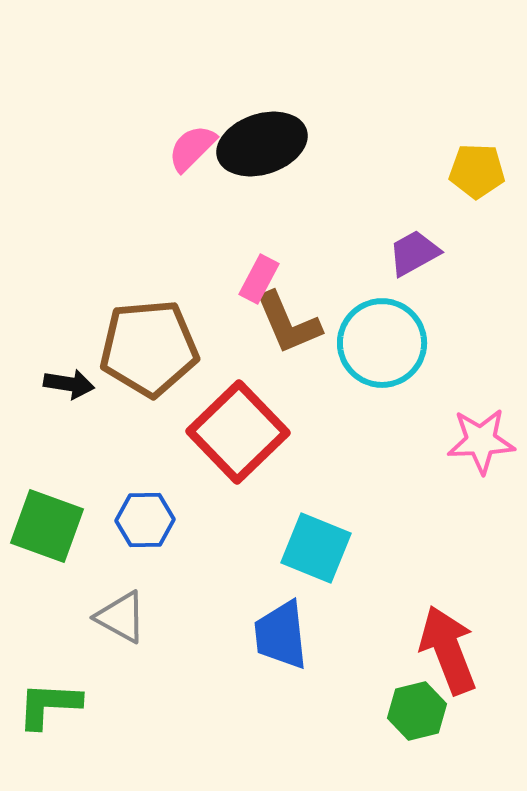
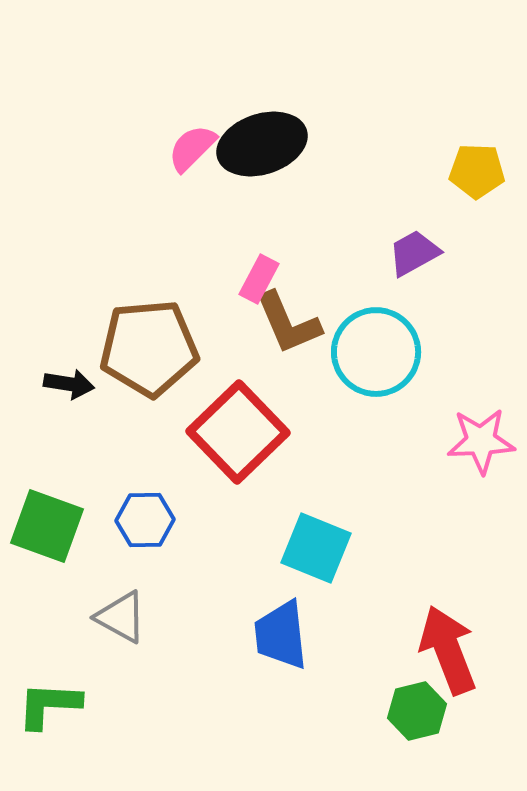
cyan circle: moved 6 px left, 9 px down
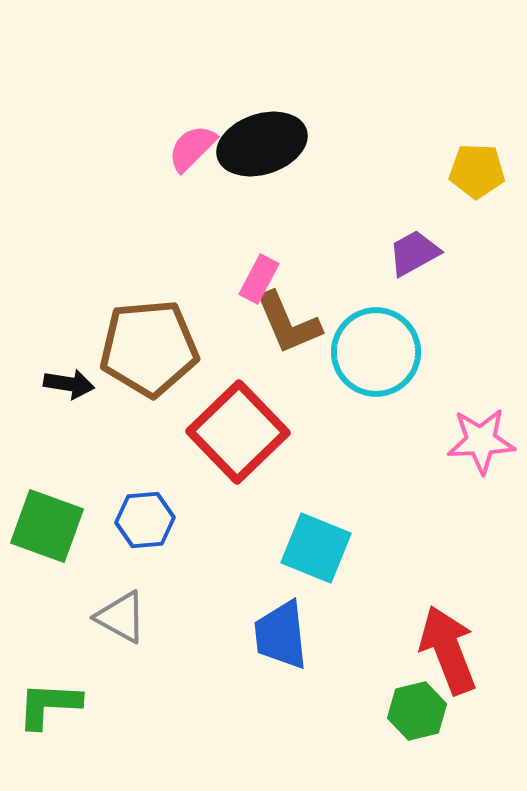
blue hexagon: rotated 4 degrees counterclockwise
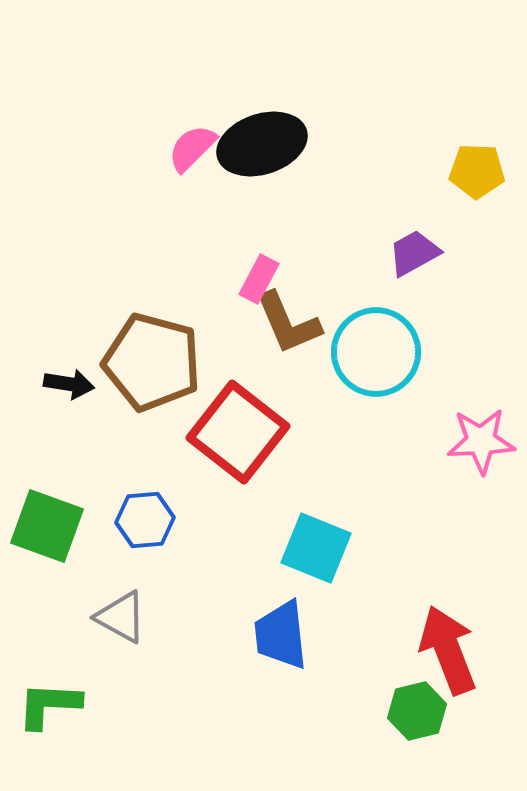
brown pentagon: moved 3 px right, 14 px down; rotated 20 degrees clockwise
red square: rotated 8 degrees counterclockwise
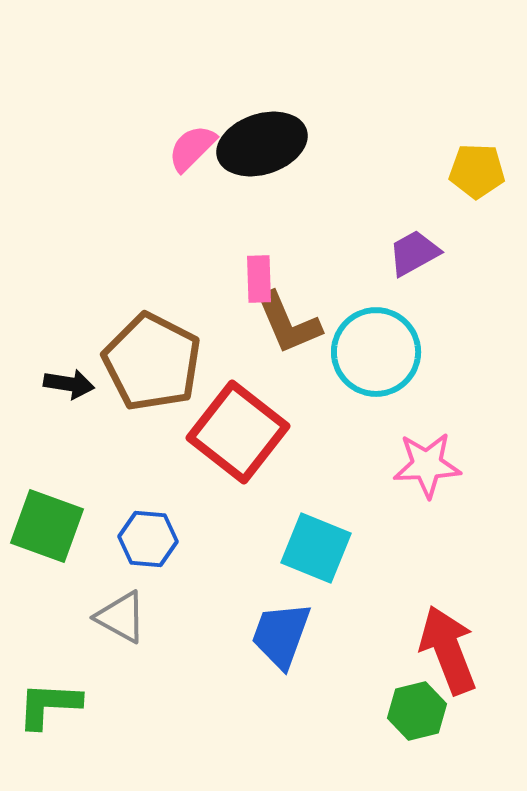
pink rectangle: rotated 30 degrees counterclockwise
brown pentagon: rotated 12 degrees clockwise
pink star: moved 54 px left, 24 px down
blue hexagon: moved 3 px right, 19 px down; rotated 10 degrees clockwise
blue trapezoid: rotated 26 degrees clockwise
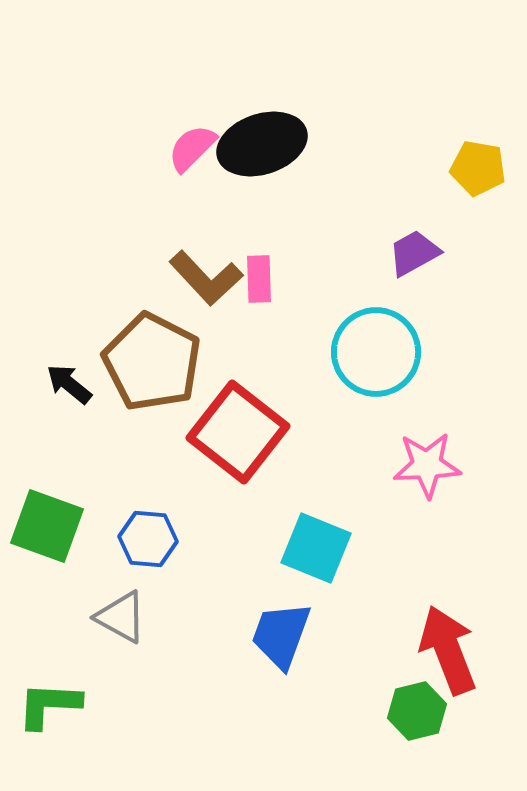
yellow pentagon: moved 1 px right, 3 px up; rotated 8 degrees clockwise
brown L-shape: moved 82 px left, 45 px up; rotated 20 degrees counterclockwise
black arrow: rotated 150 degrees counterclockwise
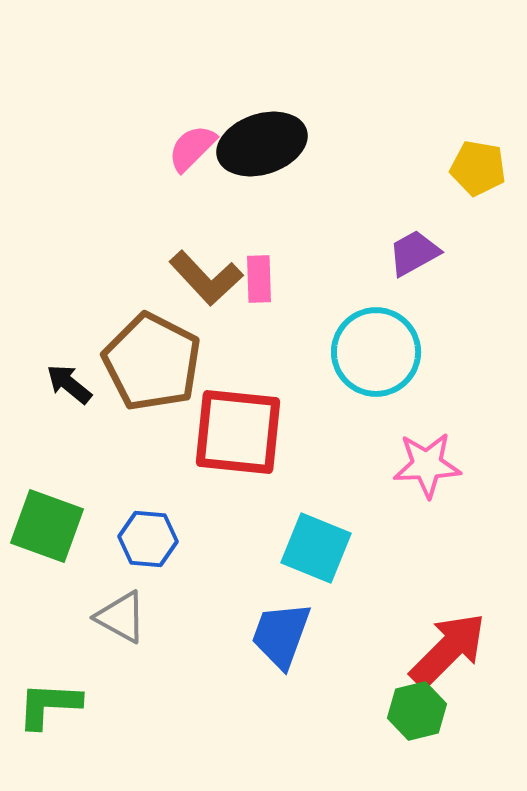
red square: rotated 32 degrees counterclockwise
red arrow: rotated 66 degrees clockwise
